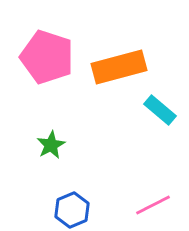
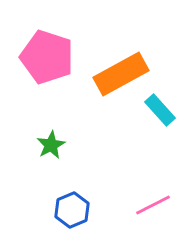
orange rectangle: moved 2 px right, 7 px down; rotated 14 degrees counterclockwise
cyan rectangle: rotated 8 degrees clockwise
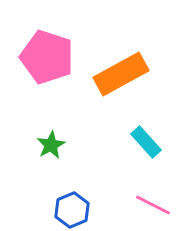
cyan rectangle: moved 14 px left, 32 px down
pink line: rotated 54 degrees clockwise
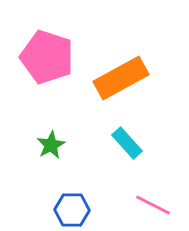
orange rectangle: moved 4 px down
cyan rectangle: moved 19 px left, 1 px down
blue hexagon: rotated 24 degrees clockwise
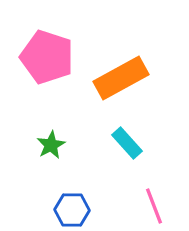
pink line: moved 1 px right, 1 px down; rotated 42 degrees clockwise
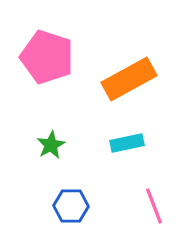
orange rectangle: moved 8 px right, 1 px down
cyan rectangle: rotated 60 degrees counterclockwise
blue hexagon: moved 1 px left, 4 px up
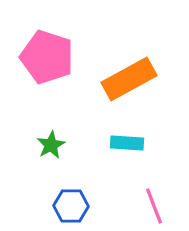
cyan rectangle: rotated 16 degrees clockwise
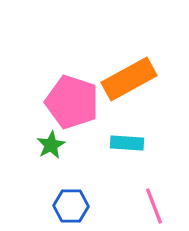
pink pentagon: moved 25 px right, 45 px down
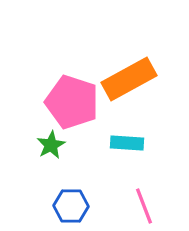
pink line: moved 10 px left
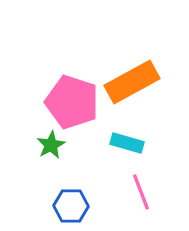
orange rectangle: moved 3 px right, 3 px down
cyan rectangle: rotated 12 degrees clockwise
pink line: moved 3 px left, 14 px up
